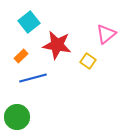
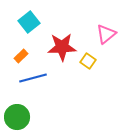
red star: moved 5 px right, 2 px down; rotated 12 degrees counterclockwise
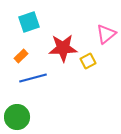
cyan square: rotated 20 degrees clockwise
red star: moved 1 px right, 1 px down
yellow square: rotated 28 degrees clockwise
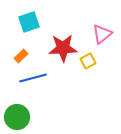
pink triangle: moved 4 px left
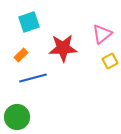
orange rectangle: moved 1 px up
yellow square: moved 22 px right
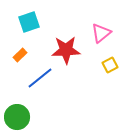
pink triangle: moved 1 px left, 1 px up
red star: moved 3 px right, 2 px down
orange rectangle: moved 1 px left
yellow square: moved 4 px down
blue line: moved 7 px right; rotated 24 degrees counterclockwise
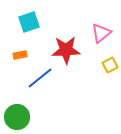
orange rectangle: rotated 32 degrees clockwise
